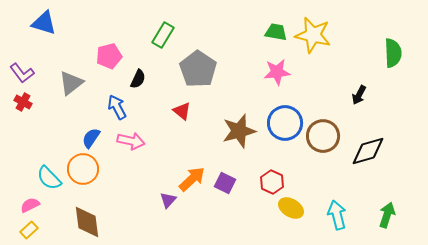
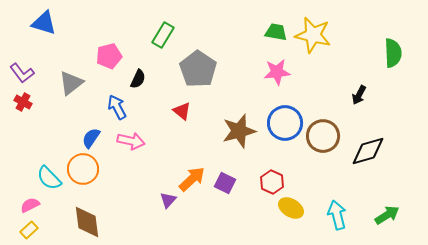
green arrow: rotated 40 degrees clockwise
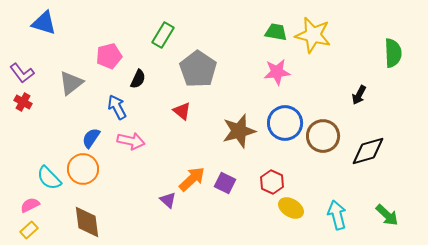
purple triangle: rotated 30 degrees counterclockwise
green arrow: rotated 75 degrees clockwise
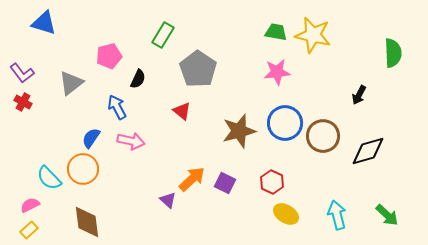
yellow ellipse: moved 5 px left, 6 px down
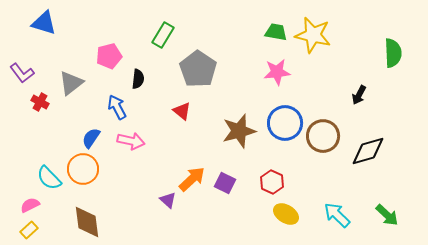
black semicircle: rotated 18 degrees counterclockwise
red cross: moved 17 px right
cyan arrow: rotated 32 degrees counterclockwise
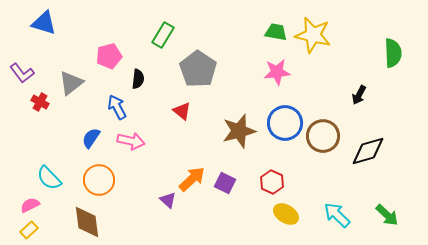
orange circle: moved 16 px right, 11 px down
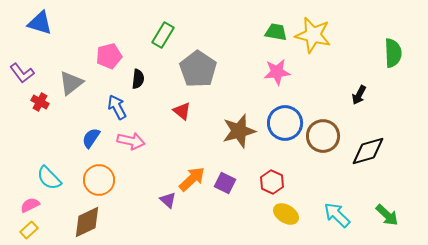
blue triangle: moved 4 px left
brown diamond: rotated 72 degrees clockwise
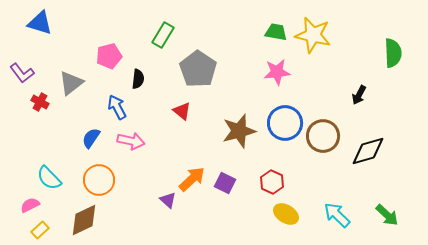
brown diamond: moved 3 px left, 2 px up
yellow rectangle: moved 11 px right
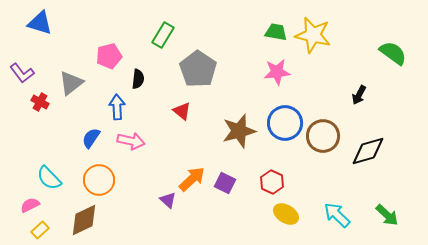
green semicircle: rotated 52 degrees counterclockwise
blue arrow: rotated 25 degrees clockwise
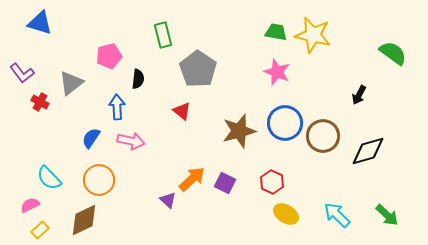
green rectangle: rotated 45 degrees counterclockwise
pink star: rotated 28 degrees clockwise
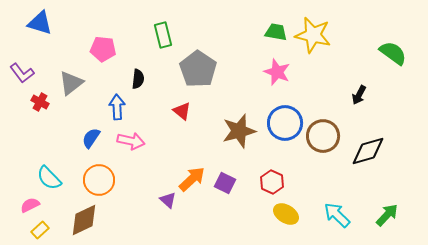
pink pentagon: moved 6 px left, 7 px up; rotated 20 degrees clockwise
green arrow: rotated 90 degrees counterclockwise
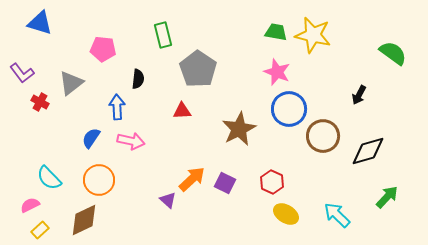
red triangle: rotated 42 degrees counterclockwise
blue circle: moved 4 px right, 14 px up
brown star: moved 2 px up; rotated 12 degrees counterclockwise
green arrow: moved 18 px up
